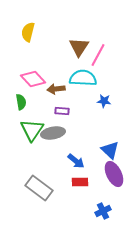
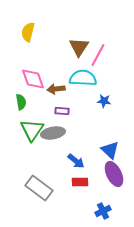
pink diamond: rotated 25 degrees clockwise
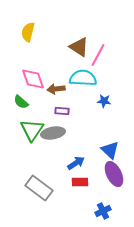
brown triangle: rotated 30 degrees counterclockwise
green semicircle: rotated 140 degrees clockwise
blue arrow: moved 2 px down; rotated 72 degrees counterclockwise
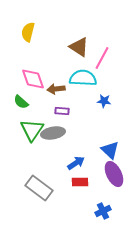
pink line: moved 4 px right, 3 px down
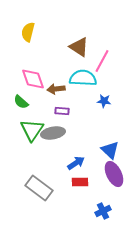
pink line: moved 3 px down
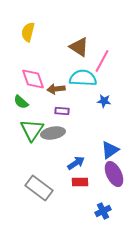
blue triangle: rotated 42 degrees clockwise
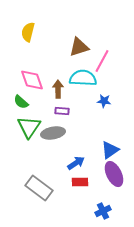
brown triangle: rotated 50 degrees counterclockwise
pink diamond: moved 1 px left, 1 px down
brown arrow: moved 2 px right; rotated 96 degrees clockwise
green triangle: moved 3 px left, 3 px up
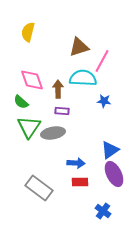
blue arrow: rotated 36 degrees clockwise
blue cross: rotated 28 degrees counterclockwise
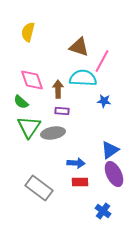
brown triangle: rotated 35 degrees clockwise
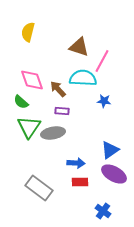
brown arrow: rotated 42 degrees counterclockwise
purple ellipse: rotated 35 degrees counterclockwise
